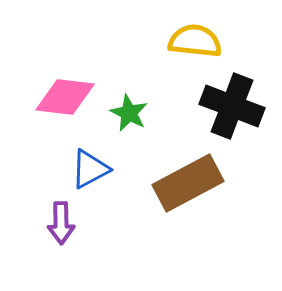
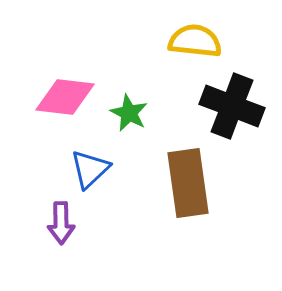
blue triangle: rotated 15 degrees counterclockwise
brown rectangle: rotated 70 degrees counterclockwise
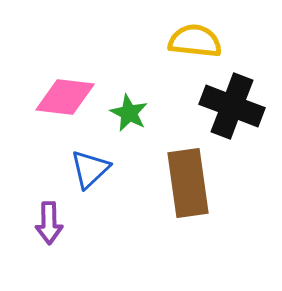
purple arrow: moved 12 px left
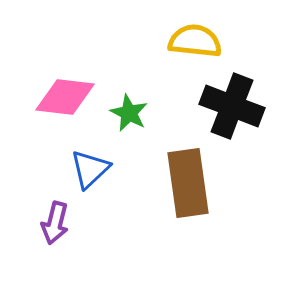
purple arrow: moved 6 px right; rotated 15 degrees clockwise
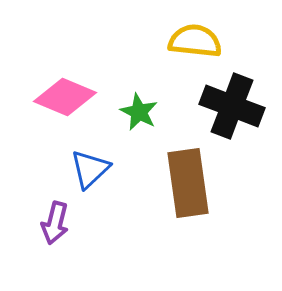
pink diamond: rotated 16 degrees clockwise
green star: moved 10 px right, 1 px up
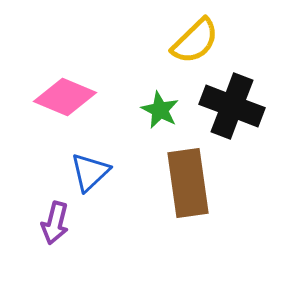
yellow semicircle: rotated 130 degrees clockwise
green star: moved 21 px right, 2 px up
blue triangle: moved 3 px down
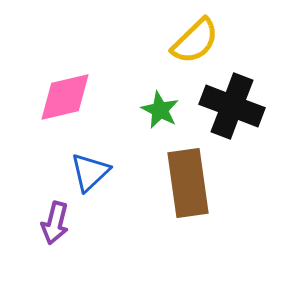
pink diamond: rotated 36 degrees counterclockwise
